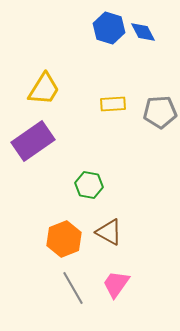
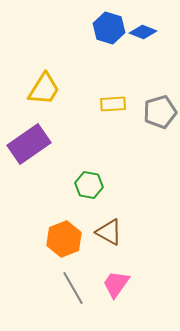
blue diamond: rotated 40 degrees counterclockwise
gray pentagon: rotated 12 degrees counterclockwise
purple rectangle: moved 4 px left, 3 px down
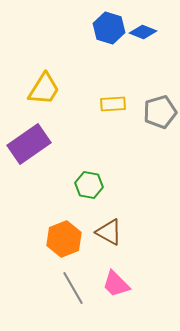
pink trapezoid: rotated 80 degrees counterclockwise
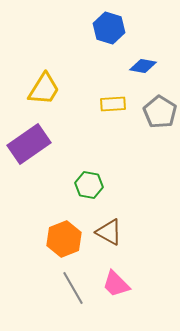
blue diamond: moved 34 px down; rotated 12 degrees counterclockwise
gray pentagon: rotated 24 degrees counterclockwise
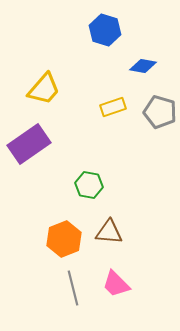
blue hexagon: moved 4 px left, 2 px down
yellow trapezoid: rotated 9 degrees clockwise
yellow rectangle: moved 3 px down; rotated 15 degrees counterclockwise
gray pentagon: rotated 16 degrees counterclockwise
brown triangle: rotated 24 degrees counterclockwise
gray line: rotated 16 degrees clockwise
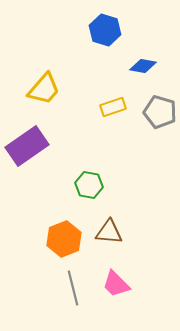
purple rectangle: moved 2 px left, 2 px down
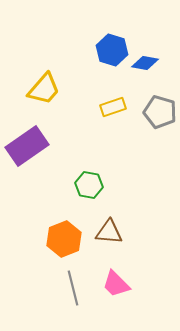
blue hexagon: moved 7 px right, 20 px down
blue diamond: moved 2 px right, 3 px up
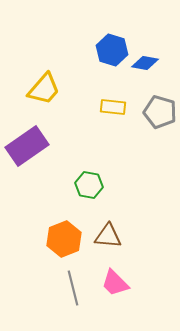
yellow rectangle: rotated 25 degrees clockwise
brown triangle: moved 1 px left, 4 px down
pink trapezoid: moved 1 px left, 1 px up
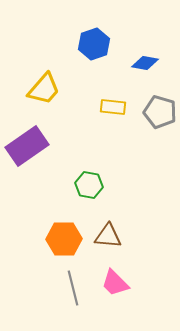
blue hexagon: moved 18 px left, 6 px up; rotated 24 degrees clockwise
orange hexagon: rotated 20 degrees clockwise
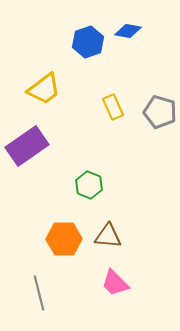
blue hexagon: moved 6 px left, 2 px up
blue diamond: moved 17 px left, 32 px up
yellow trapezoid: rotated 12 degrees clockwise
yellow rectangle: rotated 60 degrees clockwise
green hexagon: rotated 12 degrees clockwise
gray line: moved 34 px left, 5 px down
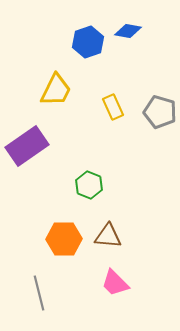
yellow trapezoid: moved 12 px right, 1 px down; rotated 27 degrees counterclockwise
